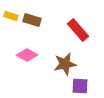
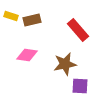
brown rectangle: rotated 30 degrees counterclockwise
pink diamond: rotated 20 degrees counterclockwise
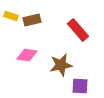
brown star: moved 4 px left, 1 px down
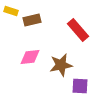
yellow rectangle: moved 5 px up
pink diamond: moved 3 px right, 2 px down; rotated 15 degrees counterclockwise
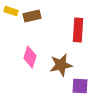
brown rectangle: moved 4 px up
red rectangle: rotated 45 degrees clockwise
pink diamond: rotated 65 degrees counterclockwise
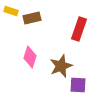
brown rectangle: moved 2 px down
red rectangle: moved 1 px right, 1 px up; rotated 15 degrees clockwise
brown star: moved 1 px down; rotated 10 degrees counterclockwise
purple square: moved 2 px left, 1 px up
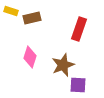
brown star: moved 2 px right, 1 px up
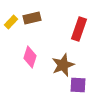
yellow rectangle: moved 11 px down; rotated 64 degrees counterclockwise
